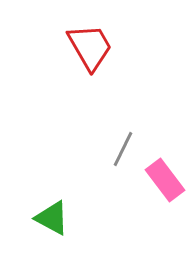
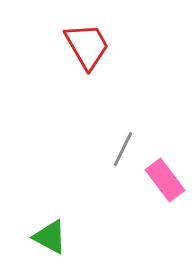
red trapezoid: moved 3 px left, 1 px up
green triangle: moved 2 px left, 19 px down
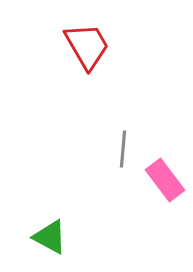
gray line: rotated 21 degrees counterclockwise
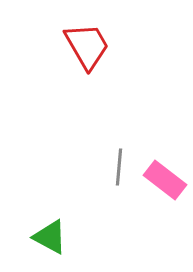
gray line: moved 4 px left, 18 px down
pink rectangle: rotated 15 degrees counterclockwise
